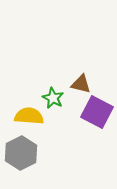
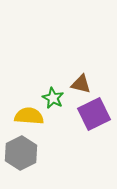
purple square: moved 3 px left, 2 px down; rotated 36 degrees clockwise
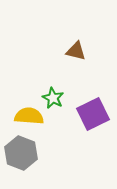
brown triangle: moved 5 px left, 33 px up
purple square: moved 1 px left
gray hexagon: rotated 12 degrees counterclockwise
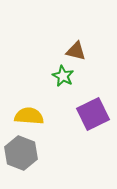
green star: moved 10 px right, 22 px up
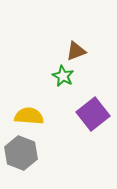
brown triangle: rotated 35 degrees counterclockwise
purple square: rotated 12 degrees counterclockwise
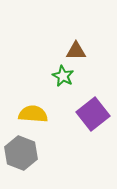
brown triangle: rotated 20 degrees clockwise
yellow semicircle: moved 4 px right, 2 px up
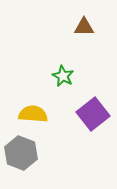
brown triangle: moved 8 px right, 24 px up
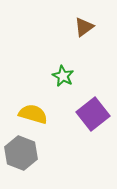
brown triangle: rotated 35 degrees counterclockwise
yellow semicircle: rotated 12 degrees clockwise
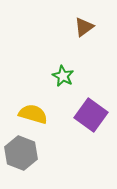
purple square: moved 2 px left, 1 px down; rotated 16 degrees counterclockwise
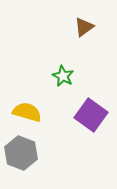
yellow semicircle: moved 6 px left, 2 px up
